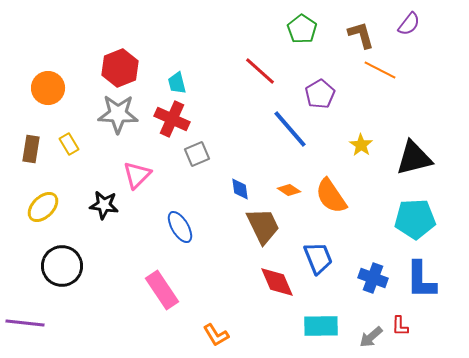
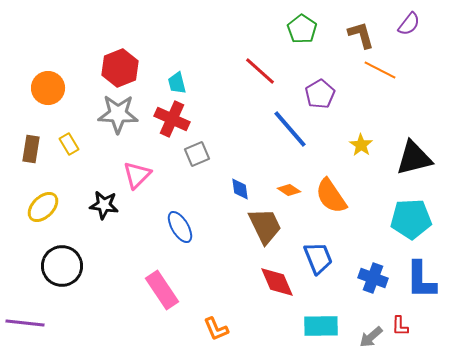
cyan pentagon: moved 4 px left
brown trapezoid: moved 2 px right
orange L-shape: moved 6 px up; rotated 8 degrees clockwise
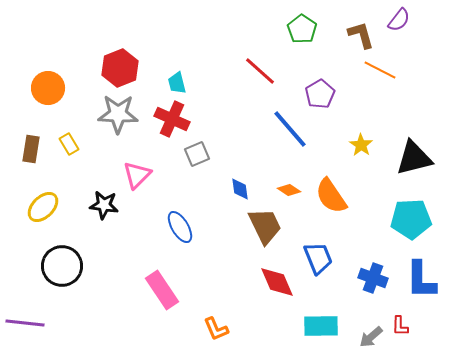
purple semicircle: moved 10 px left, 4 px up
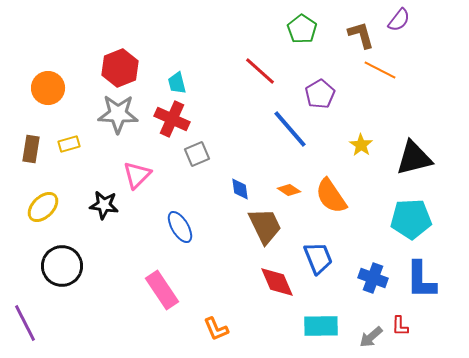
yellow rectangle: rotated 75 degrees counterclockwise
purple line: rotated 57 degrees clockwise
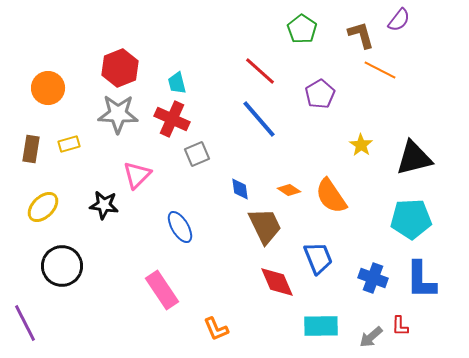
blue line: moved 31 px left, 10 px up
